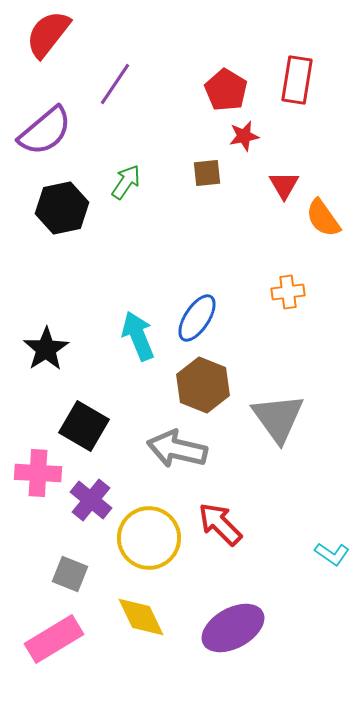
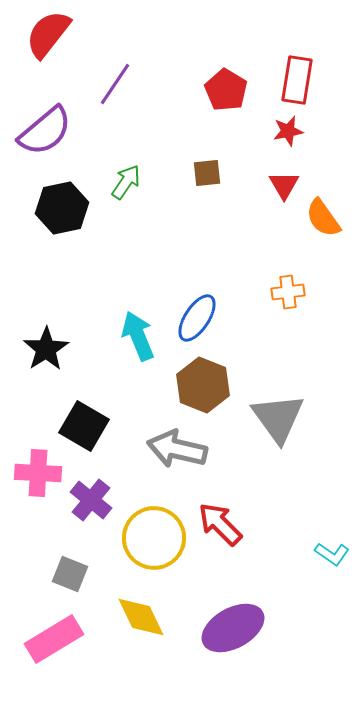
red star: moved 44 px right, 5 px up
yellow circle: moved 5 px right
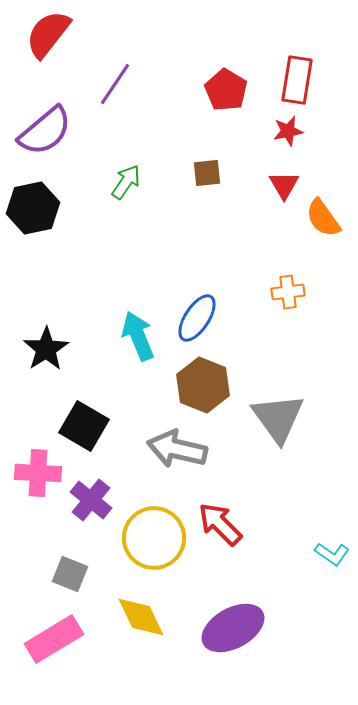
black hexagon: moved 29 px left
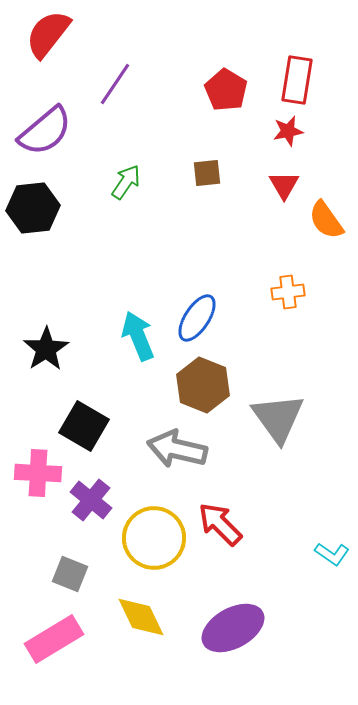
black hexagon: rotated 6 degrees clockwise
orange semicircle: moved 3 px right, 2 px down
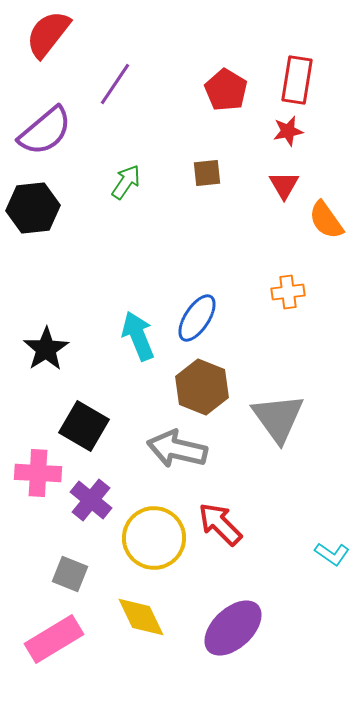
brown hexagon: moved 1 px left, 2 px down
purple ellipse: rotated 14 degrees counterclockwise
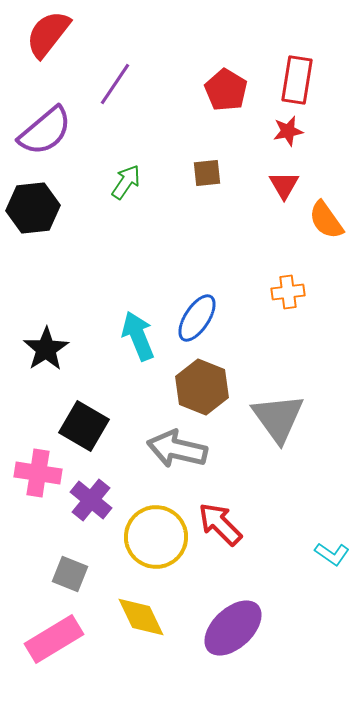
pink cross: rotated 6 degrees clockwise
yellow circle: moved 2 px right, 1 px up
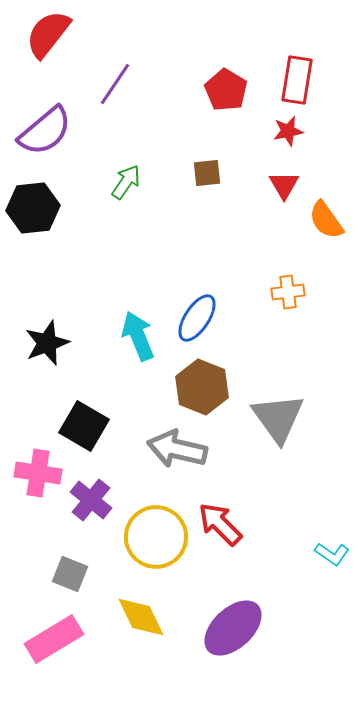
black star: moved 1 px right, 6 px up; rotated 12 degrees clockwise
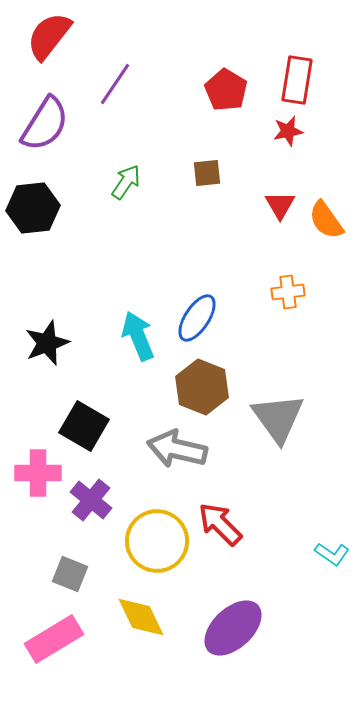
red semicircle: moved 1 px right, 2 px down
purple semicircle: moved 7 px up; rotated 18 degrees counterclockwise
red triangle: moved 4 px left, 20 px down
pink cross: rotated 9 degrees counterclockwise
yellow circle: moved 1 px right, 4 px down
